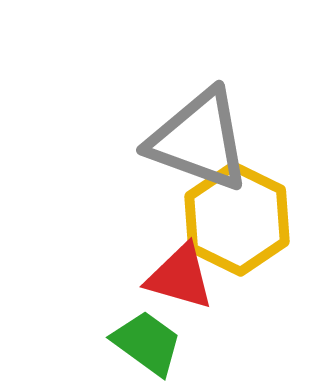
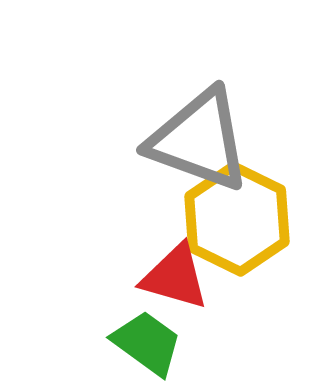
red triangle: moved 5 px left
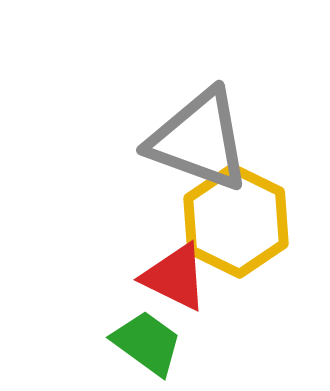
yellow hexagon: moved 1 px left, 2 px down
red triangle: rotated 10 degrees clockwise
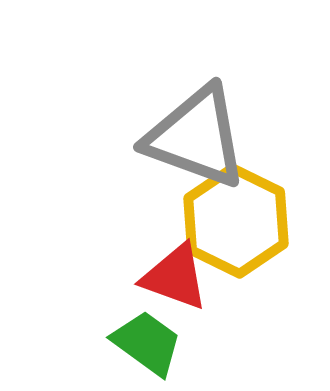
gray triangle: moved 3 px left, 3 px up
red triangle: rotated 6 degrees counterclockwise
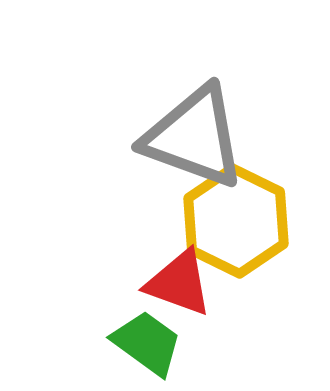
gray triangle: moved 2 px left
red triangle: moved 4 px right, 6 px down
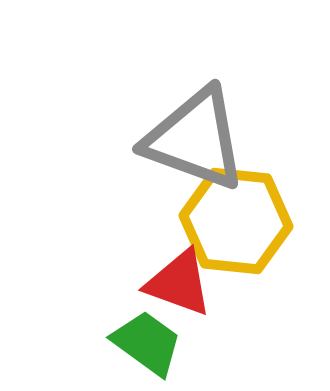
gray triangle: moved 1 px right, 2 px down
yellow hexagon: rotated 20 degrees counterclockwise
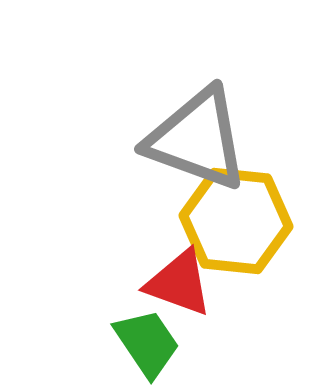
gray triangle: moved 2 px right
green trapezoid: rotated 20 degrees clockwise
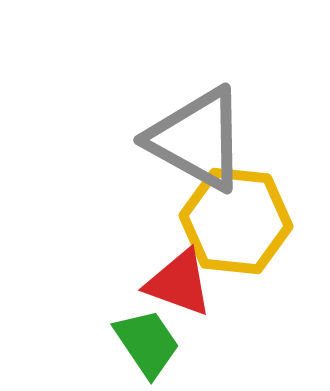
gray triangle: rotated 9 degrees clockwise
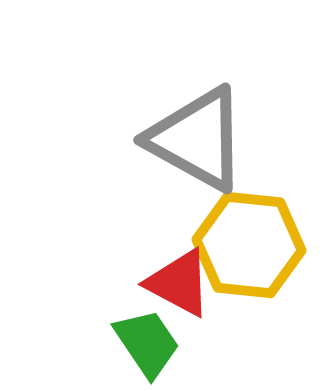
yellow hexagon: moved 13 px right, 24 px down
red triangle: rotated 8 degrees clockwise
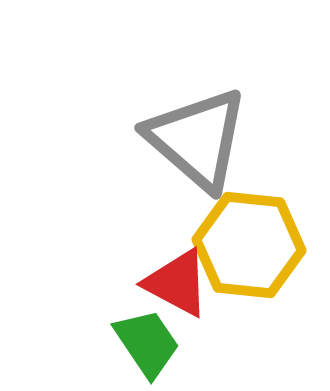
gray triangle: rotated 12 degrees clockwise
red triangle: moved 2 px left
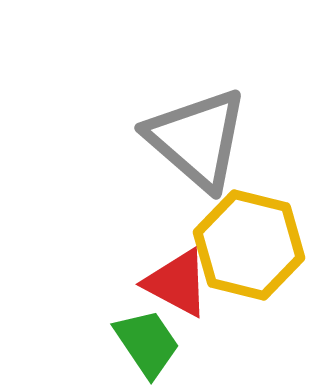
yellow hexagon: rotated 8 degrees clockwise
